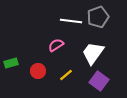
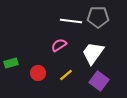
gray pentagon: rotated 20 degrees clockwise
pink semicircle: moved 3 px right
red circle: moved 2 px down
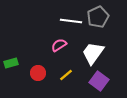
gray pentagon: rotated 25 degrees counterclockwise
